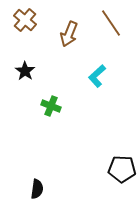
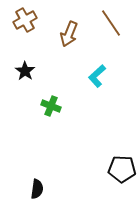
brown cross: rotated 20 degrees clockwise
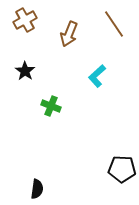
brown line: moved 3 px right, 1 px down
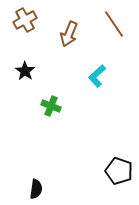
black pentagon: moved 3 px left, 2 px down; rotated 16 degrees clockwise
black semicircle: moved 1 px left
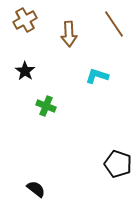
brown arrow: rotated 25 degrees counterclockwise
cyan L-shape: rotated 60 degrees clockwise
green cross: moved 5 px left
black pentagon: moved 1 px left, 7 px up
black semicircle: rotated 60 degrees counterclockwise
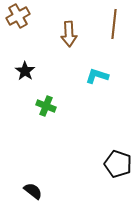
brown cross: moved 7 px left, 4 px up
brown line: rotated 40 degrees clockwise
black semicircle: moved 3 px left, 2 px down
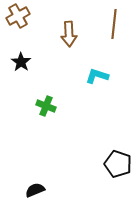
black star: moved 4 px left, 9 px up
black semicircle: moved 2 px right, 1 px up; rotated 60 degrees counterclockwise
